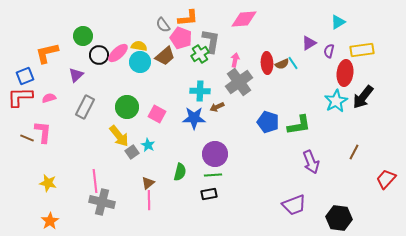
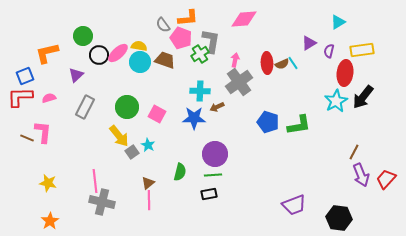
brown trapezoid at (165, 56): moved 4 px down; rotated 120 degrees counterclockwise
purple arrow at (311, 162): moved 50 px right, 13 px down
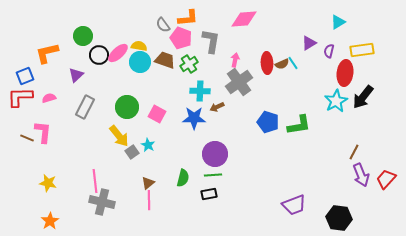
green cross at (200, 54): moved 11 px left, 10 px down
green semicircle at (180, 172): moved 3 px right, 6 px down
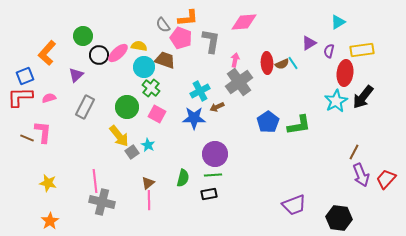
pink diamond at (244, 19): moved 3 px down
orange L-shape at (47, 53): rotated 35 degrees counterclockwise
cyan circle at (140, 62): moved 4 px right, 5 px down
green cross at (189, 64): moved 38 px left, 24 px down; rotated 18 degrees counterclockwise
cyan cross at (200, 91): rotated 30 degrees counterclockwise
blue pentagon at (268, 122): rotated 20 degrees clockwise
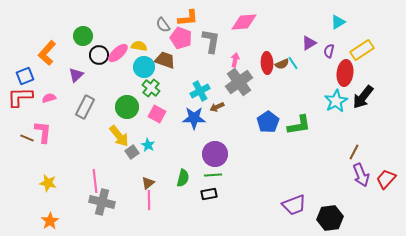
yellow rectangle at (362, 50): rotated 25 degrees counterclockwise
black hexagon at (339, 218): moved 9 px left; rotated 15 degrees counterclockwise
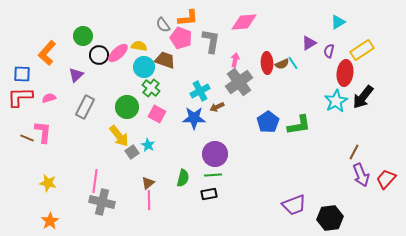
blue square at (25, 76): moved 3 px left, 2 px up; rotated 24 degrees clockwise
pink line at (95, 181): rotated 15 degrees clockwise
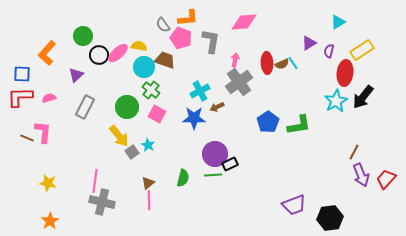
green cross at (151, 88): moved 2 px down
black rectangle at (209, 194): moved 21 px right, 30 px up; rotated 14 degrees counterclockwise
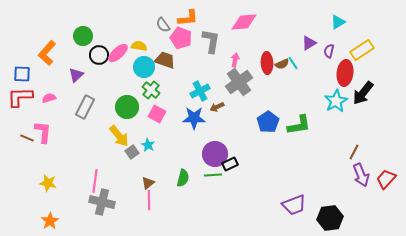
black arrow at (363, 97): moved 4 px up
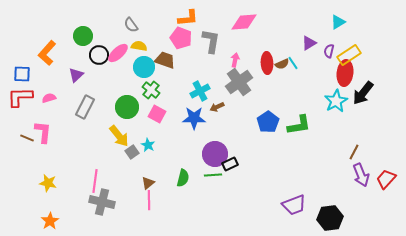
gray semicircle at (163, 25): moved 32 px left
yellow rectangle at (362, 50): moved 13 px left, 5 px down
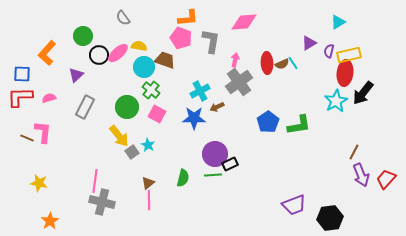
gray semicircle at (131, 25): moved 8 px left, 7 px up
yellow rectangle at (349, 55): rotated 20 degrees clockwise
yellow star at (48, 183): moved 9 px left
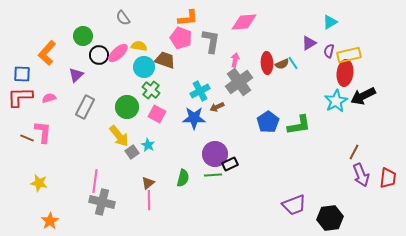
cyan triangle at (338, 22): moved 8 px left
black arrow at (363, 93): moved 3 px down; rotated 25 degrees clockwise
red trapezoid at (386, 179): moved 2 px right, 1 px up; rotated 145 degrees clockwise
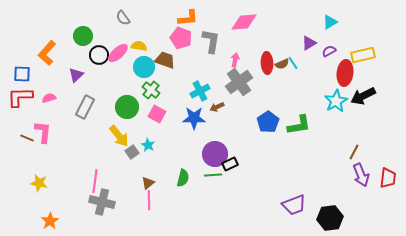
purple semicircle at (329, 51): rotated 48 degrees clockwise
yellow rectangle at (349, 55): moved 14 px right
